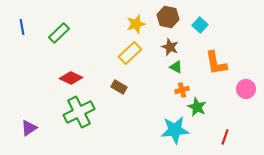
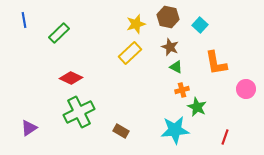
blue line: moved 2 px right, 7 px up
brown rectangle: moved 2 px right, 44 px down
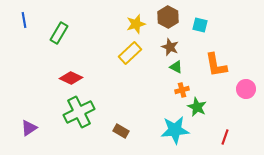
brown hexagon: rotated 15 degrees clockwise
cyan square: rotated 28 degrees counterclockwise
green rectangle: rotated 15 degrees counterclockwise
orange L-shape: moved 2 px down
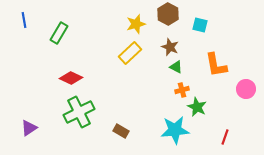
brown hexagon: moved 3 px up
